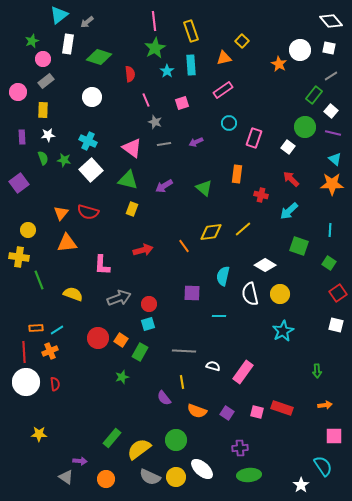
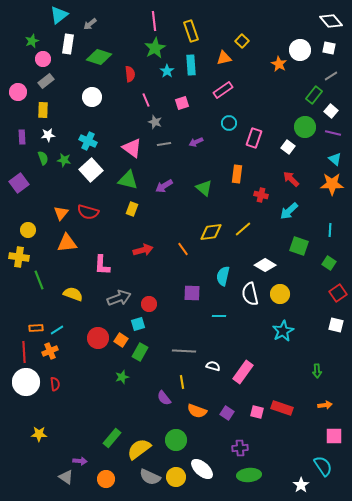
gray arrow at (87, 22): moved 3 px right, 2 px down
orange line at (184, 246): moved 1 px left, 3 px down
cyan square at (148, 324): moved 10 px left
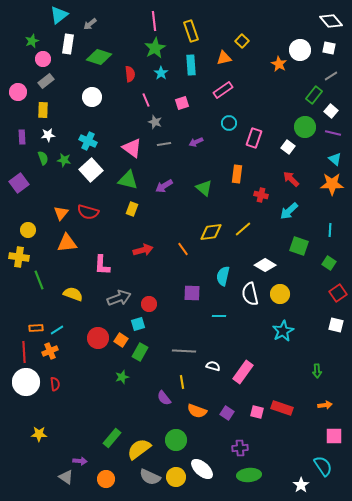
cyan star at (167, 71): moved 6 px left, 2 px down
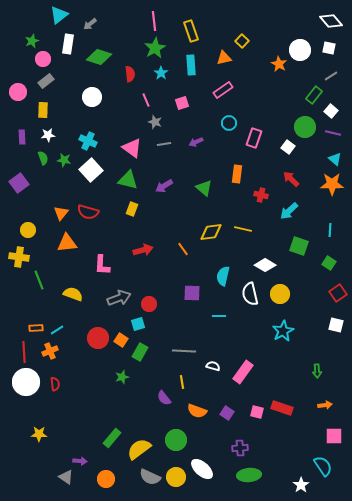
yellow line at (243, 229): rotated 54 degrees clockwise
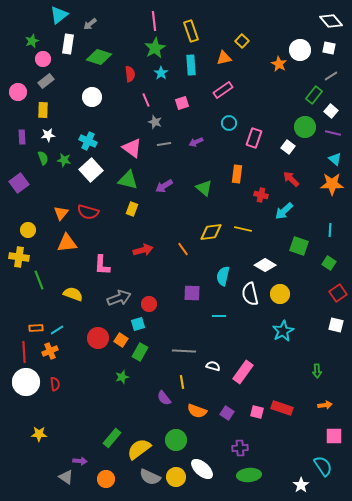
cyan arrow at (289, 211): moved 5 px left
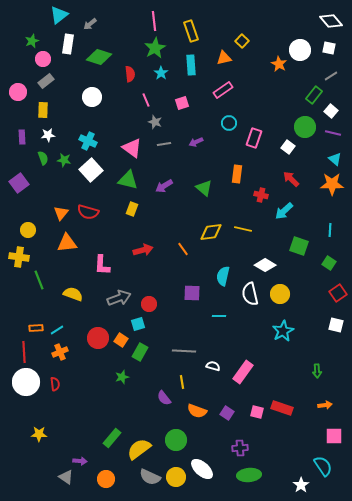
orange cross at (50, 351): moved 10 px right, 1 px down
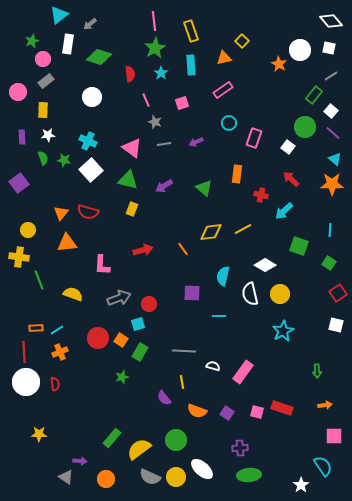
purple line at (333, 133): rotated 28 degrees clockwise
yellow line at (243, 229): rotated 42 degrees counterclockwise
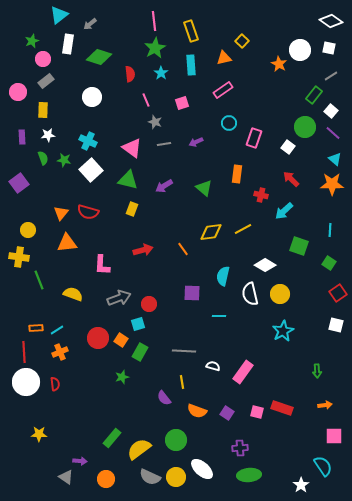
white diamond at (331, 21): rotated 15 degrees counterclockwise
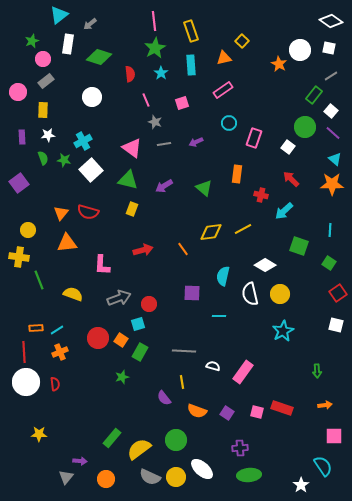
cyan cross at (88, 141): moved 5 px left; rotated 36 degrees clockwise
gray triangle at (66, 477): rotated 35 degrees clockwise
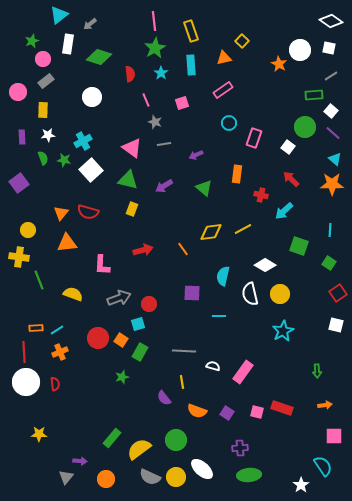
green rectangle at (314, 95): rotated 48 degrees clockwise
purple arrow at (196, 142): moved 13 px down
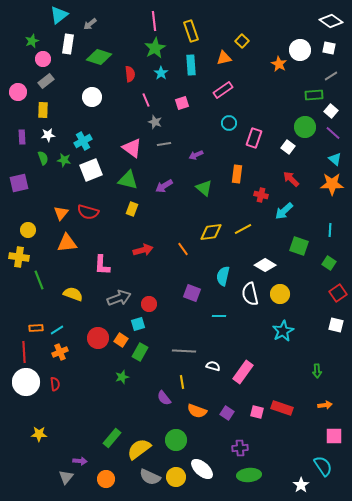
white square at (91, 170): rotated 20 degrees clockwise
purple square at (19, 183): rotated 24 degrees clockwise
purple square at (192, 293): rotated 18 degrees clockwise
